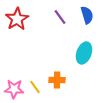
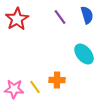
cyan ellipse: moved 1 px down; rotated 60 degrees counterclockwise
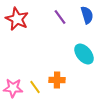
red star: rotated 15 degrees counterclockwise
pink star: moved 1 px left, 1 px up
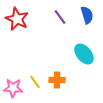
yellow line: moved 5 px up
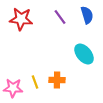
red star: moved 4 px right; rotated 20 degrees counterclockwise
yellow line: rotated 16 degrees clockwise
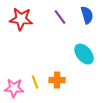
pink star: moved 1 px right
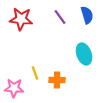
cyan ellipse: rotated 20 degrees clockwise
yellow line: moved 9 px up
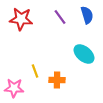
cyan ellipse: rotated 30 degrees counterclockwise
yellow line: moved 2 px up
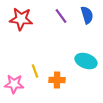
purple line: moved 1 px right, 1 px up
cyan ellipse: moved 2 px right, 7 px down; rotated 20 degrees counterclockwise
pink star: moved 4 px up
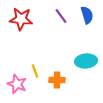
cyan ellipse: rotated 25 degrees counterclockwise
pink star: moved 3 px right; rotated 18 degrees clockwise
